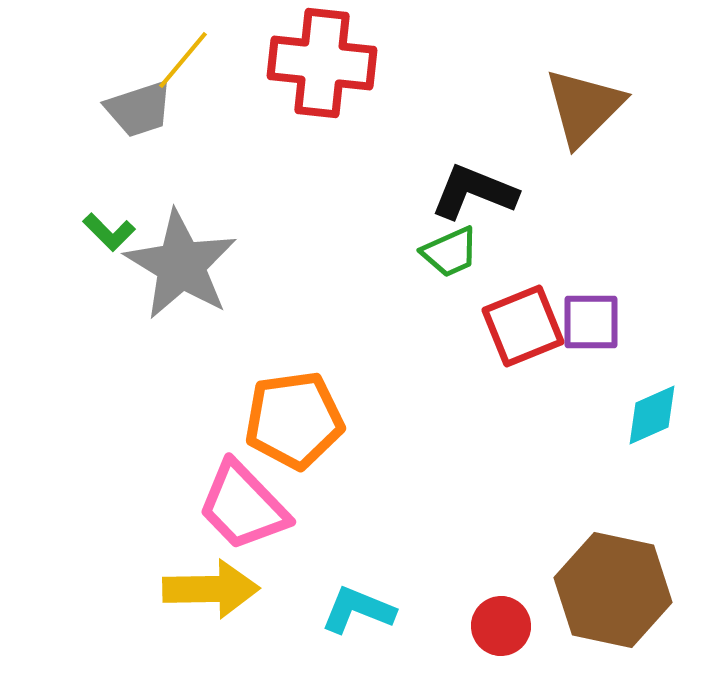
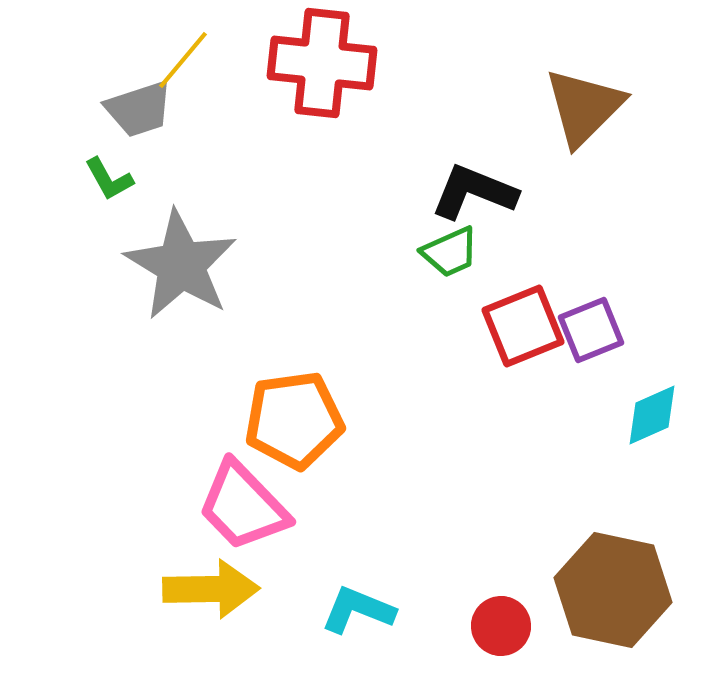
green L-shape: moved 53 px up; rotated 16 degrees clockwise
purple square: moved 8 px down; rotated 22 degrees counterclockwise
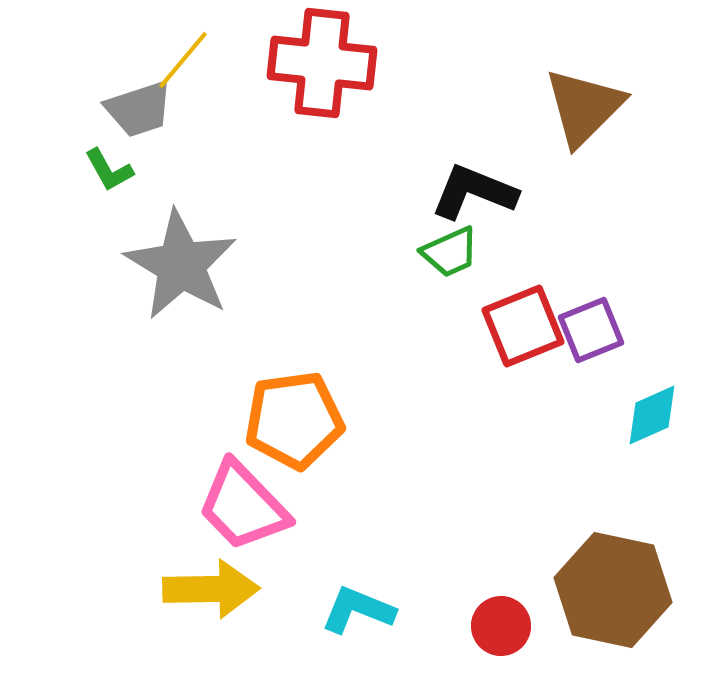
green L-shape: moved 9 px up
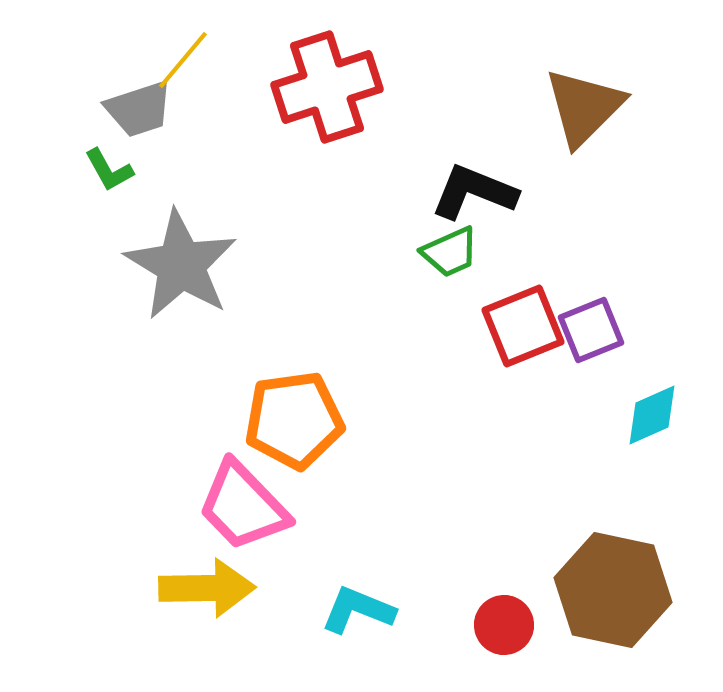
red cross: moved 5 px right, 24 px down; rotated 24 degrees counterclockwise
yellow arrow: moved 4 px left, 1 px up
red circle: moved 3 px right, 1 px up
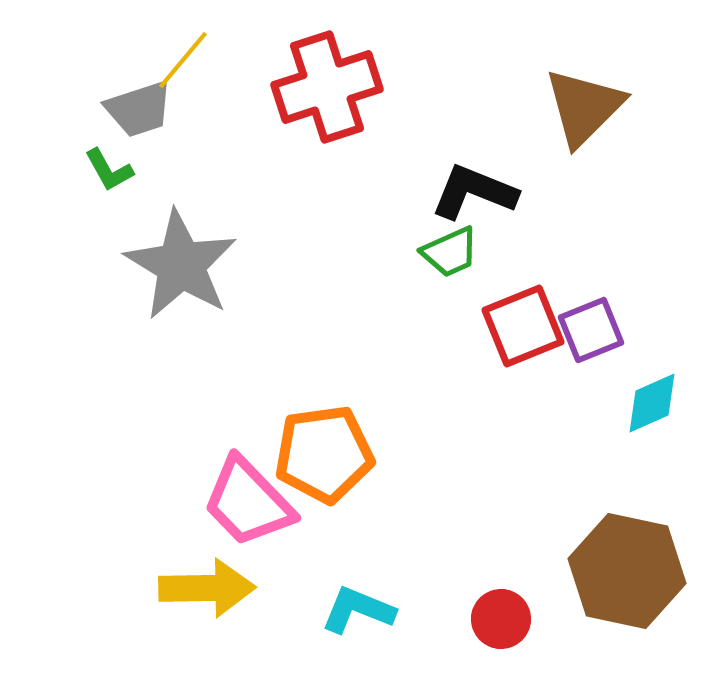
cyan diamond: moved 12 px up
orange pentagon: moved 30 px right, 34 px down
pink trapezoid: moved 5 px right, 4 px up
brown hexagon: moved 14 px right, 19 px up
red circle: moved 3 px left, 6 px up
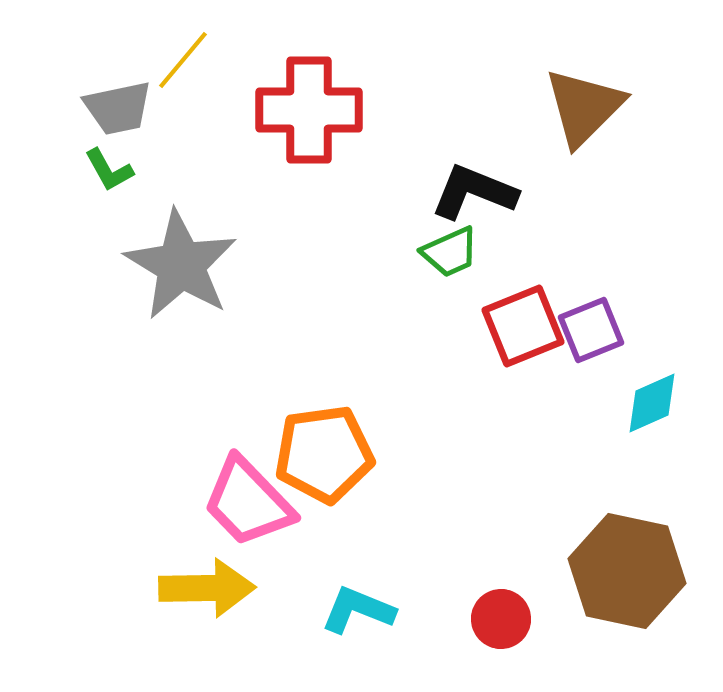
red cross: moved 18 px left, 23 px down; rotated 18 degrees clockwise
gray trapezoid: moved 21 px left, 1 px up; rotated 6 degrees clockwise
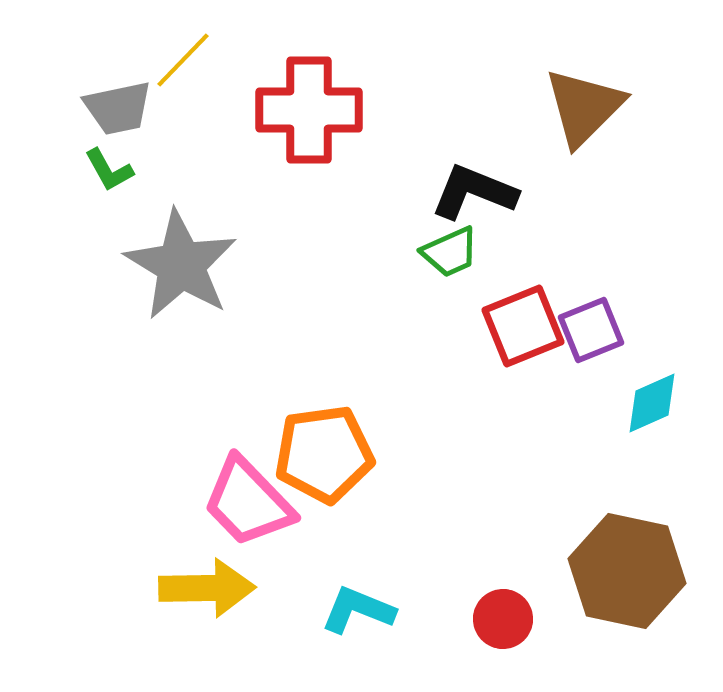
yellow line: rotated 4 degrees clockwise
red circle: moved 2 px right
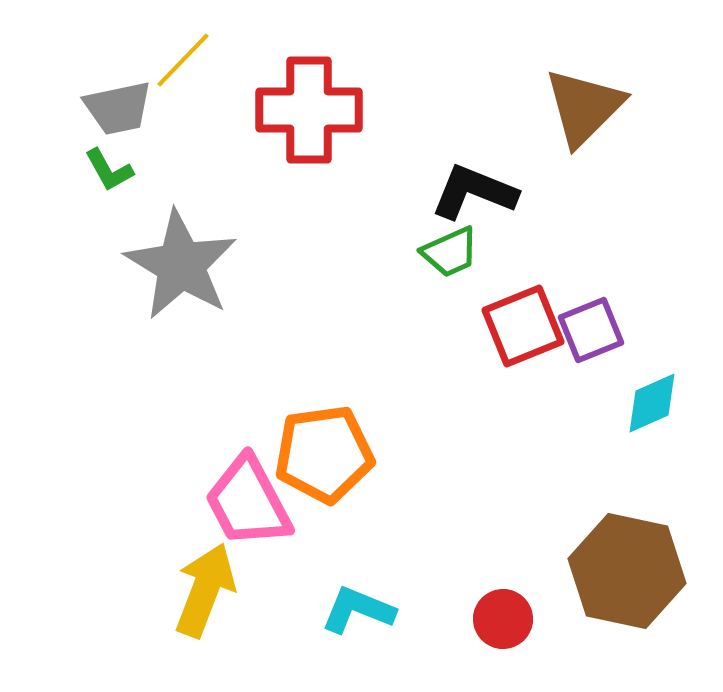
pink trapezoid: rotated 16 degrees clockwise
yellow arrow: moved 2 px left, 2 px down; rotated 68 degrees counterclockwise
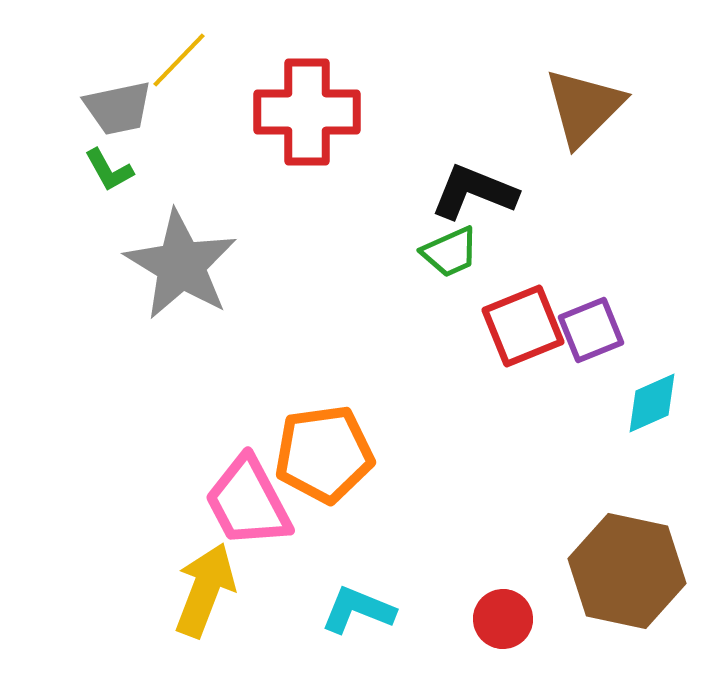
yellow line: moved 4 px left
red cross: moved 2 px left, 2 px down
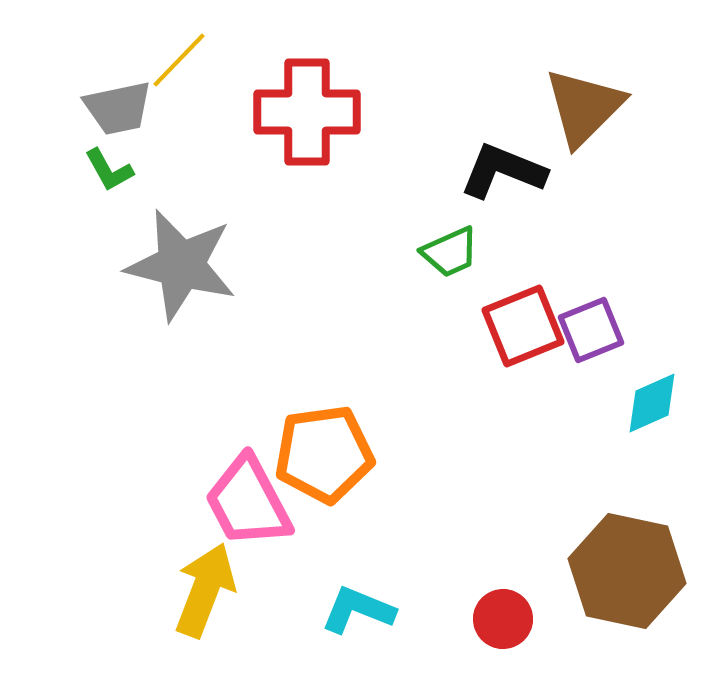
black L-shape: moved 29 px right, 21 px up
gray star: rotated 17 degrees counterclockwise
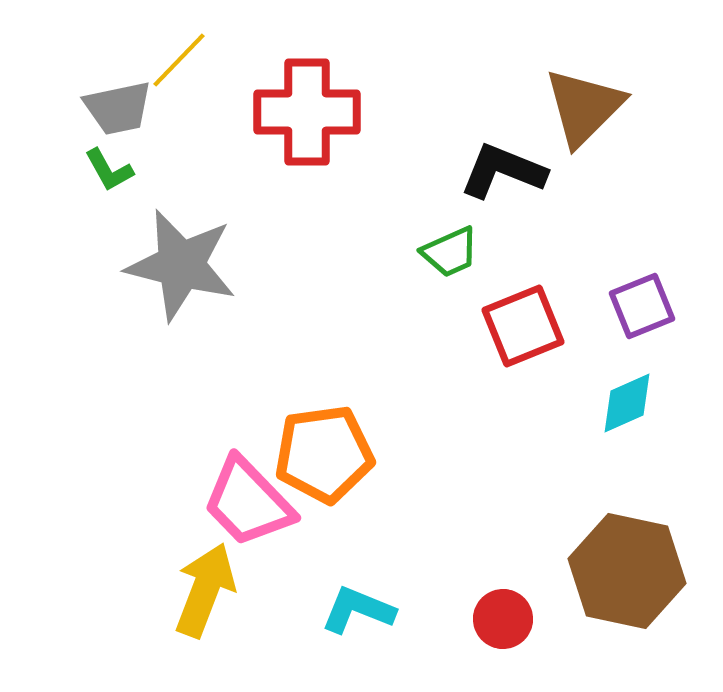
purple square: moved 51 px right, 24 px up
cyan diamond: moved 25 px left
pink trapezoid: rotated 16 degrees counterclockwise
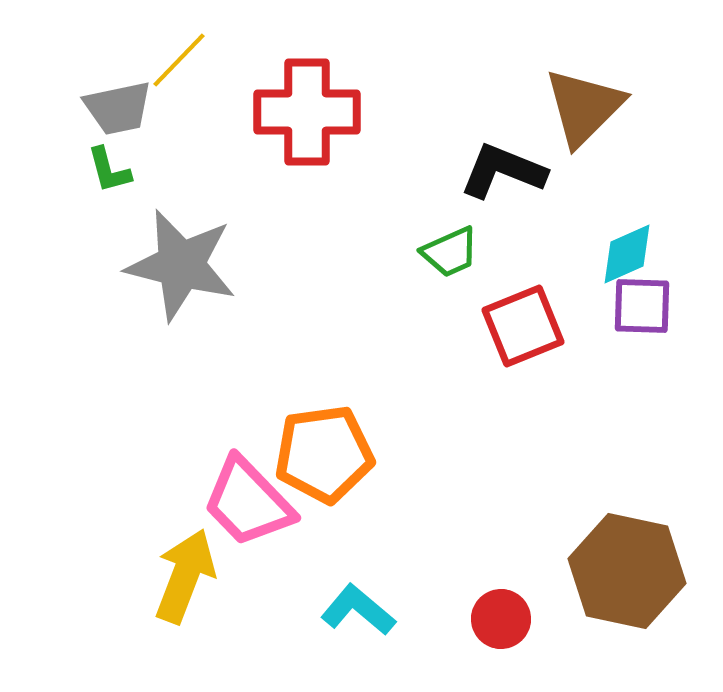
green L-shape: rotated 14 degrees clockwise
purple square: rotated 24 degrees clockwise
cyan diamond: moved 149 px up
yellow arrow: moved 20 px left, 14 px up
cyan L-shape: rotated 18 degrees clockwise
red circle: moved 2 px left
